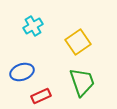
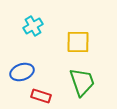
yellow square: rotated 35 degrees clockwise
red rectangle: rotated 42 degrees clockwise
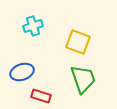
cyan cross: rotated 12 degrees clockwise
yellow square: rotated 20 degrees clockwise
green trapezoid: moved 1 px right, 3 px up
